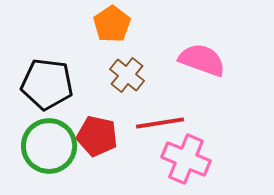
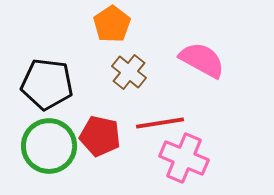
pink semicircle: rotated 9 degrees clockwise
brown cross: moved 2 px right, 3 px up
red pentagon: moved 3 px right
pink cross: moved 2 px left, 1 px up
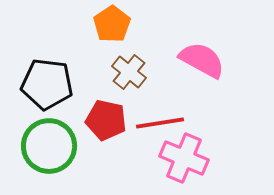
red pentagon: moved 6 px right, 16 px up
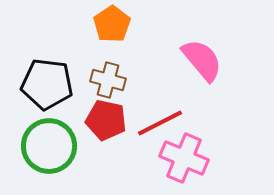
pink semicircle: rotated 21 degrees clockwise
brown cross: moved 21 px left, 8 px down; rotated 24 degrees counterclockwise
red line: rotated 18 degrees counterclockwise
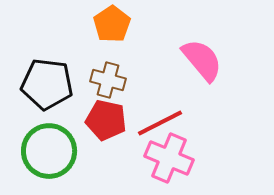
green circle: moved 5 px down
pink cross: moved 15 px left
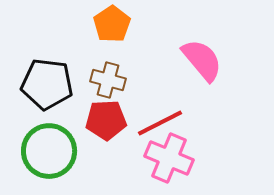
red pentagon: rotated 15 degrees counterclockwise
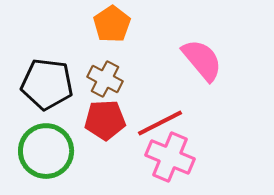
brown cross: moved 3 px left, 1 px up; rotated 12 degrees clockwise
red pentagon: moved 1 px left
green circle: moved 3 px left
pink cross: moved 1 px right, 1 px up
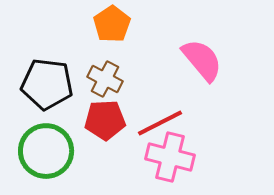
pink cross: rotated 9 degrees counterclockwise
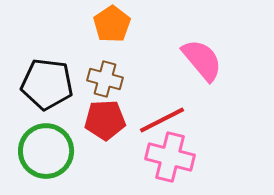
brown cross: rotated 12 degrees counterclockwise
red line: moved 2 px right, 3 px up
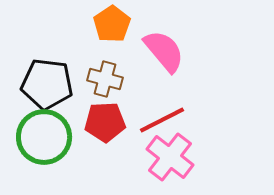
pink semicircle: moved 38 px left, 9 px up
red pentagon: moved 2 px down
green circle: moved 2 px left, 14 px up
pink cross: rotated 24 degrees clockwise
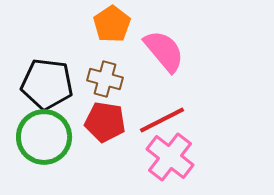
red pentagon: rotated 12 degrees clockwise
